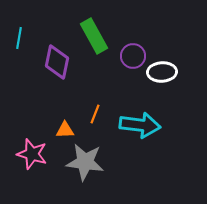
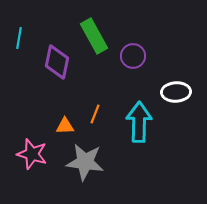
white ellipse: moved 14 px right, 20 px down
cyan arrow: moved 1 px left, 3 px up; rotated 96 degrees counterclockwise
orange triangle: moved 4 px up
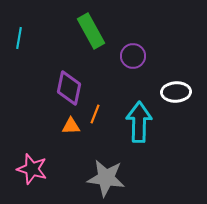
green rectangle: moved 3 px left, 5 px up
purple diamond: moved 12 px right, 26 px down
orange triangle: moved 6 px right
pink star: moved 15 px down
gray star: moved 21 px right, 16 px down
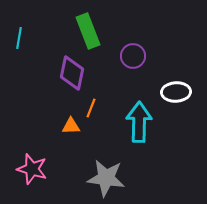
green rectangle: moved 3 px left; rotated 8 degrees clockwise
purple diamond: moved 3 px right, 15 px up
orange line: moved 4 px left, 6 px up
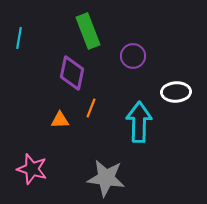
orange triangle: moved 11 px left, 6 px up
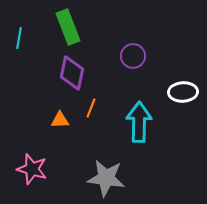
green rectangle: moved 20 px left, 4 px up
white ellipse: moved 7 px right
